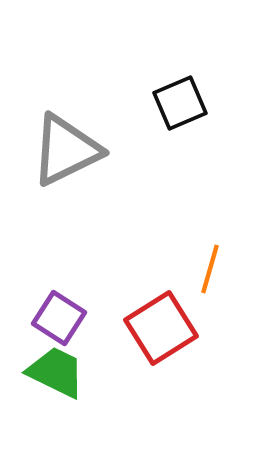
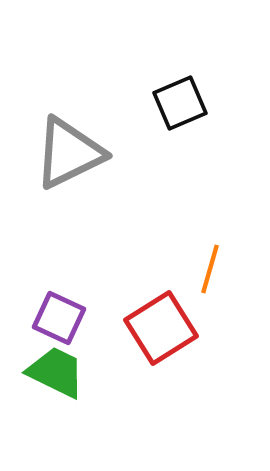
gray triangle: moved 3 px right, 3 px down
purple square: rotated 8 degrees counterclockwise
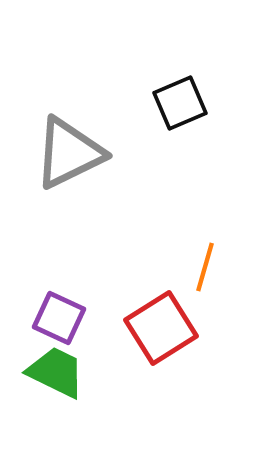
orange line: moved 5 px left, 2 px up
